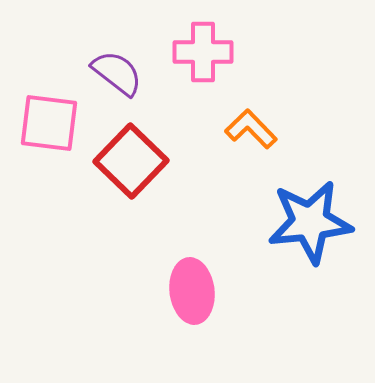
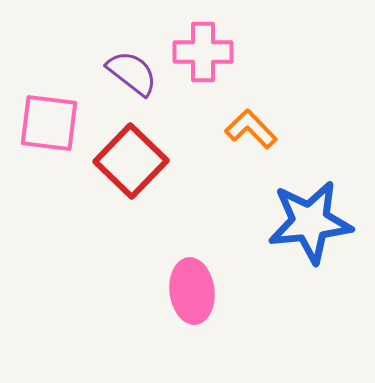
purple semicircle: moved 15 px right
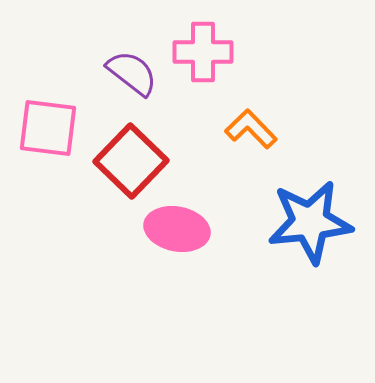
pink square: moved 1 px left, 5 px down
pink ellipse: moved 15 px left, 62 px up; rotated 72 degrees counterclockwise
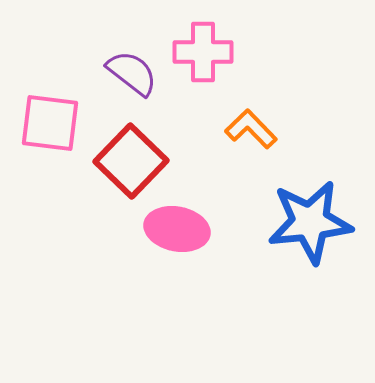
pink square: moved 2 px right, 5 px up
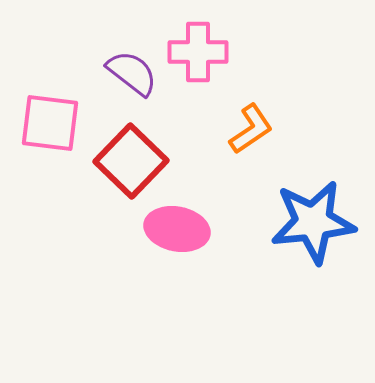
pink cross: moved 5 px left
orange L-shape: rotated 100 degrees clockwise
blue star: moved 3 px right
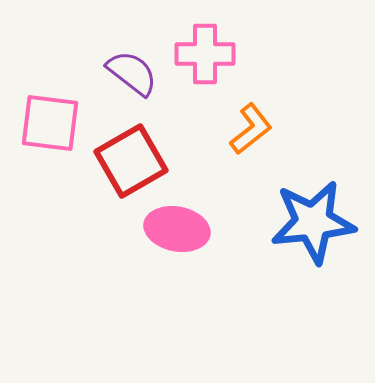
pink cross: moved 7 px right, 2 px down
orange L-shape: rotated 4 degrees counterclockwise
red square: rotated 16 degrees clockwise
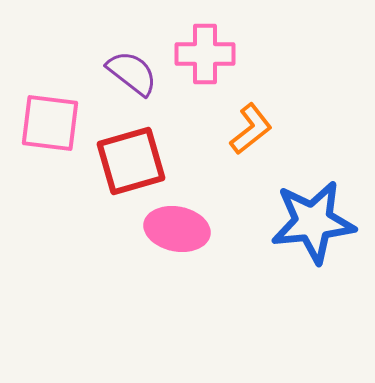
red square: rotated 14 degrees clockwise
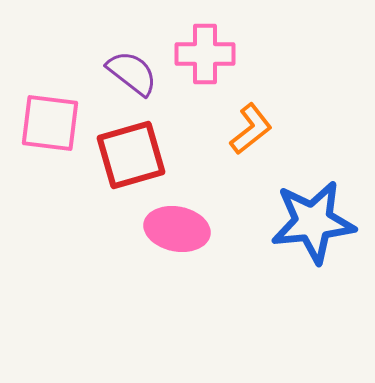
red square: moved 6 px up
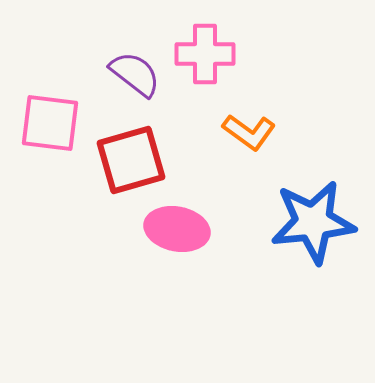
purple semicircle: moved 3 px right, 1 px down
orange L-shape: moved 2 px left, 3 px down; rotated 74 degrees clockwise
red square: moved 5 px down
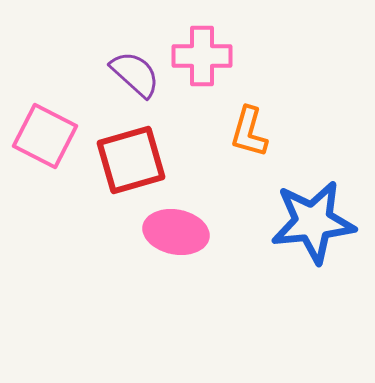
pink cross: moved 3 px left, 2 px down
purple semicircle: rotated 4 degrees clockwise
pink square: moved 5 px left, 13 px down; rotated 20 degrees clockwise
orange L-shape: rotated 70 degrees clockwise
pink ellipse: moved 1 px left, 3 px down
